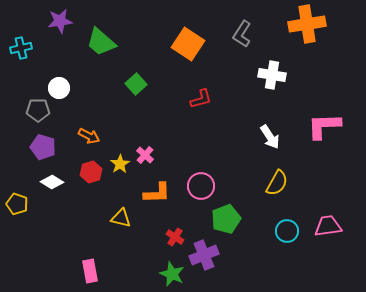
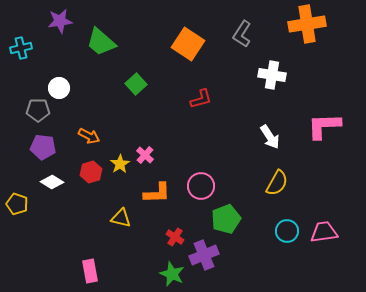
purple pentagon: rotated 10 degrees counterclockwise
pink trapezoid: moved 4 px left, 6 px down
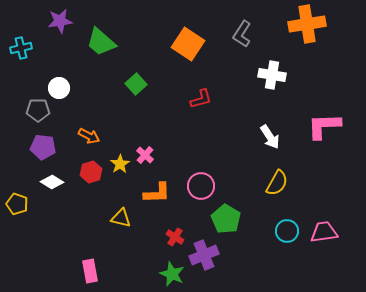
green pentagon: rotated 20 degrees counterclockwise
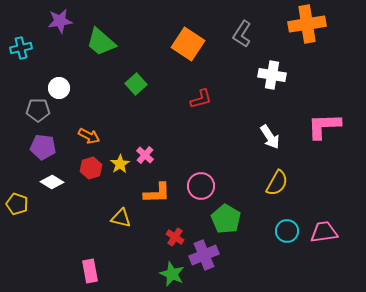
red hexagon: moved 4 px up
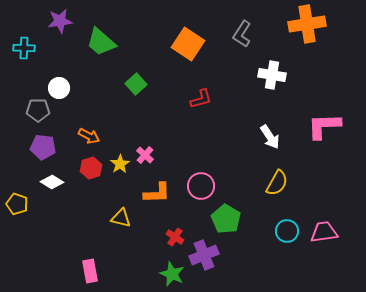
cyan cross: moved 3 px right; rotated 15 degrees clockwise
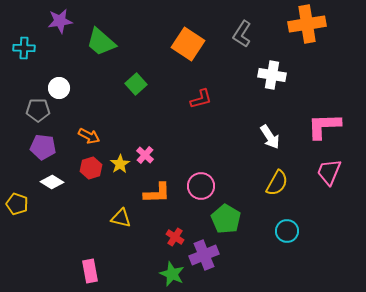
pink trapezoid: moved 5 px right, 60 px up; rotated 60 degrees counterclockwise
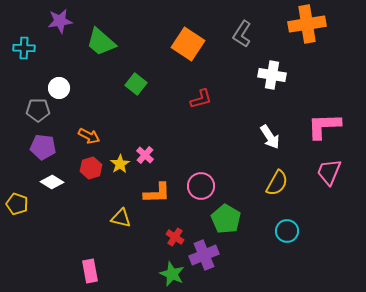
green square: rotated 10 degrees counterclockwise
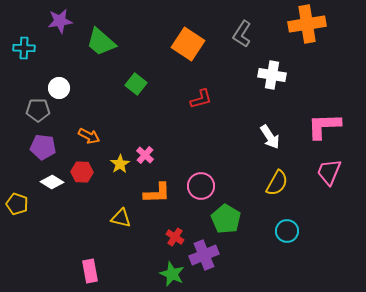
red hexagon: moved 9 px left, 4 px down; rotated 20 degrees clockwise
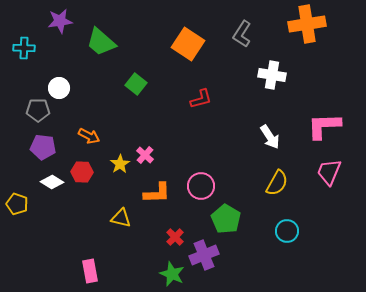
red cross: rotated 12 degrees clockwise
